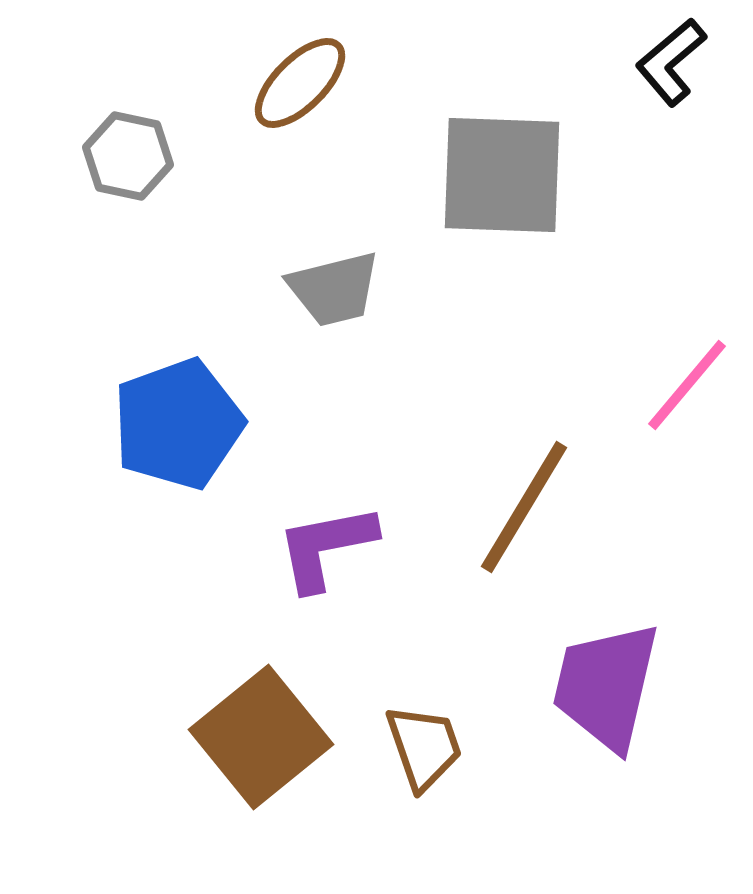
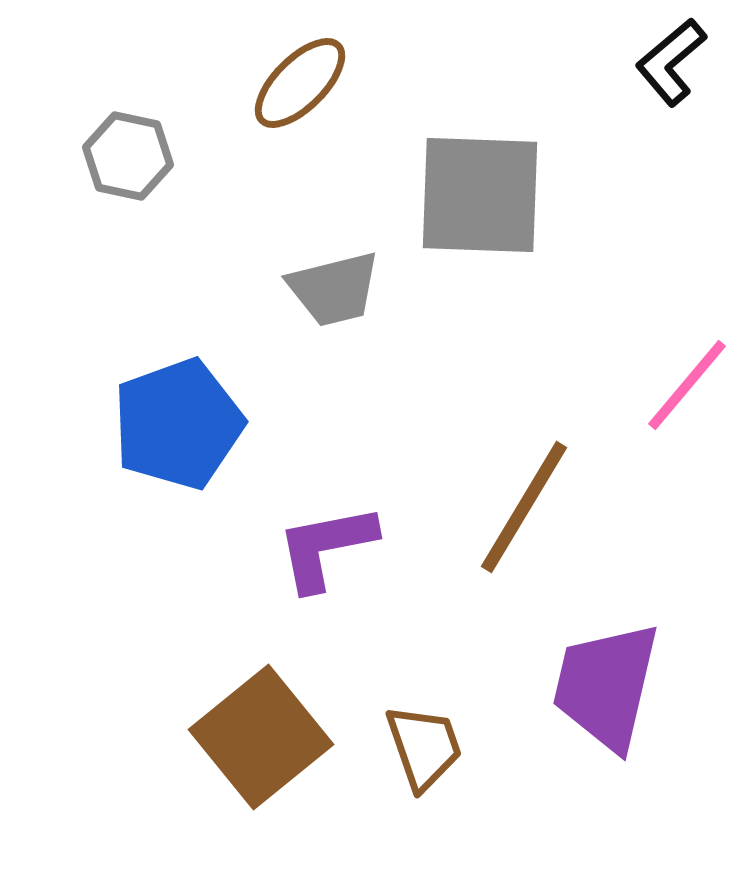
gray square: moved 22 px left, 20 px down
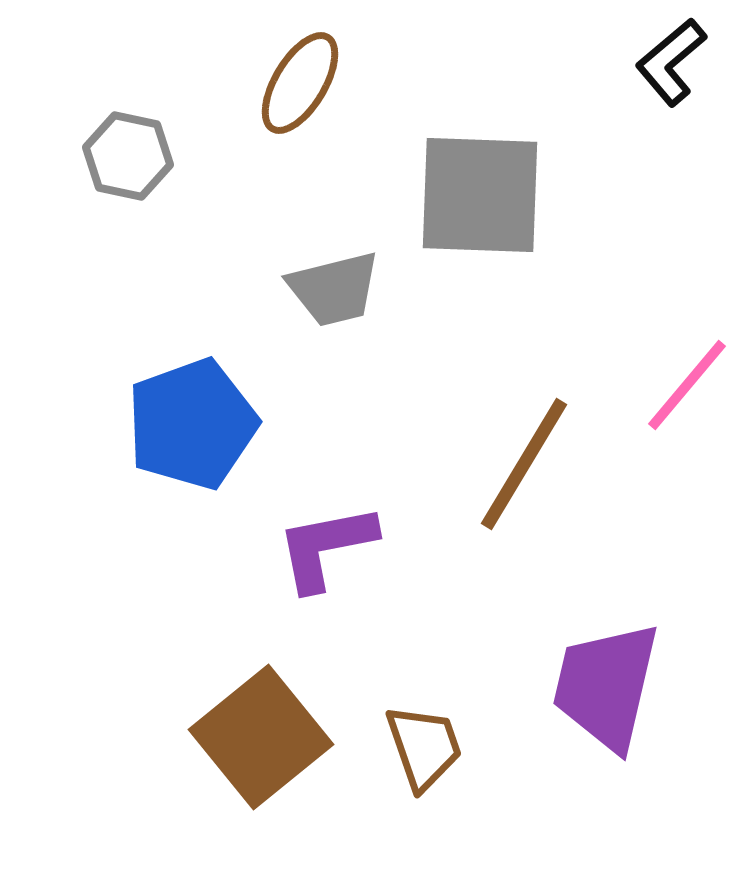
brown ellipse: rotated 14 degrees counterclockwise
blue pentagon: moved 14 px right
brown line: moved 43 px up
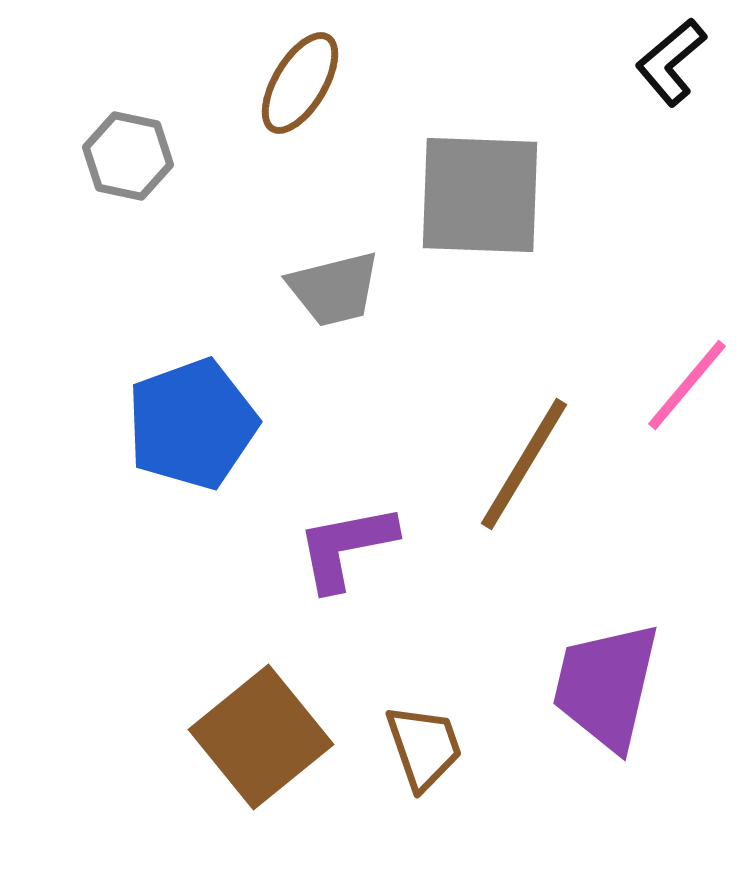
purple L-shape: moved 20 px right
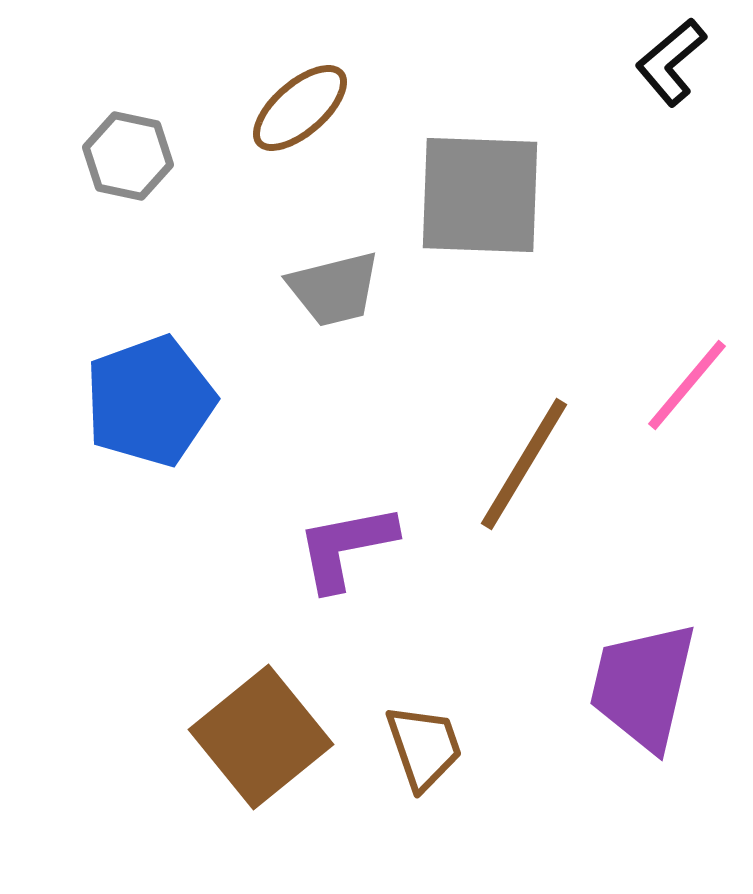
brown ellipse: moved 25 px down; rotated 18 degrees clockwise
blue pentagon: moved 42 px left, 23 px up
purple trapezoid: moved 37 px right
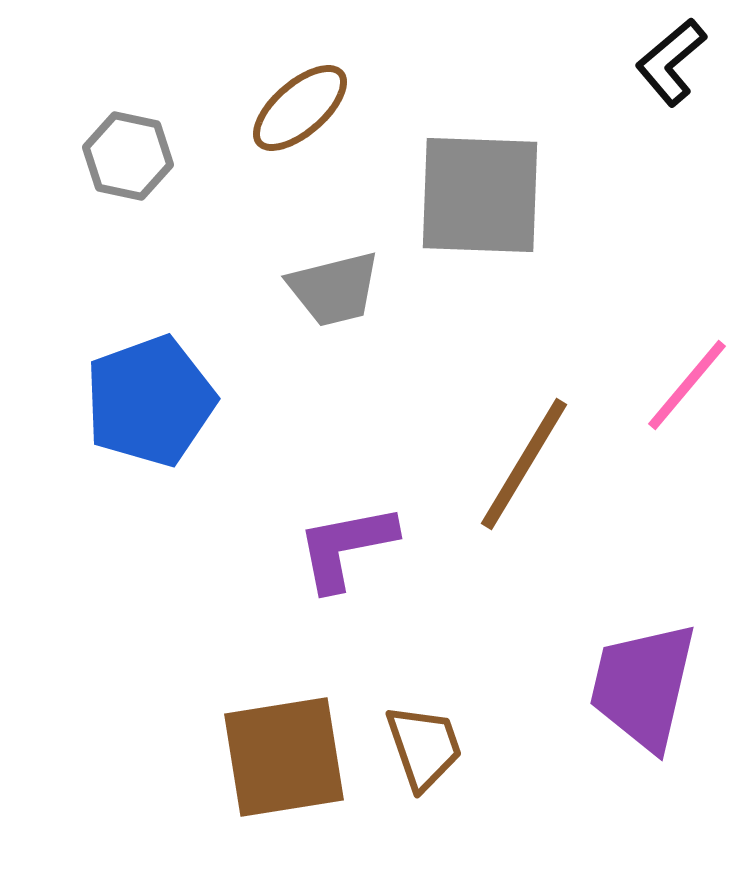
brown square: moved 23 px right, 20 px down; rotated 30 degrees clockwise
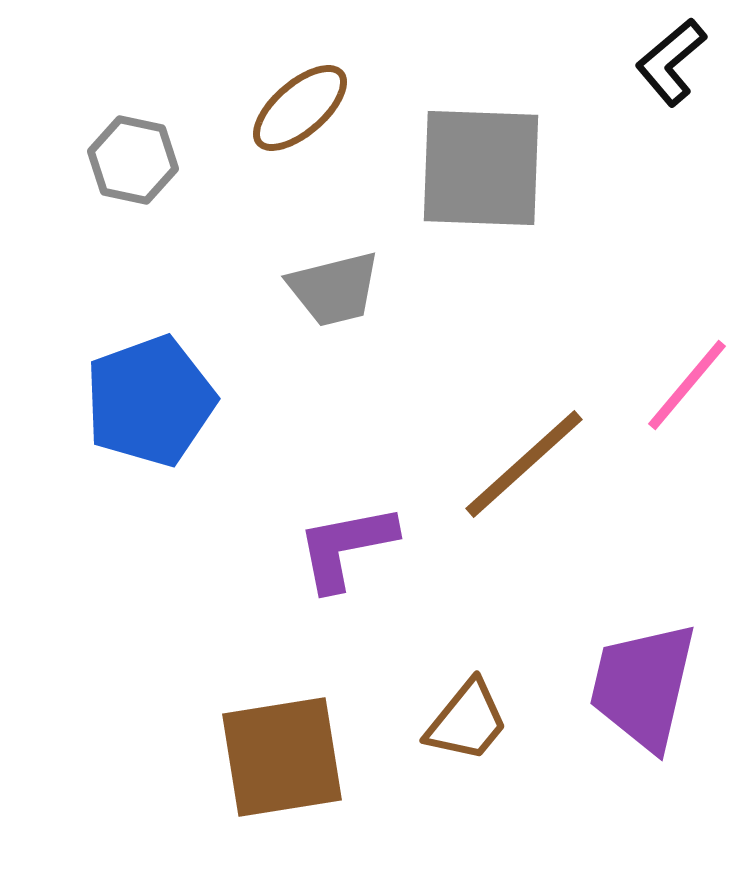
gray hexagon: moved 5 px right, 4 px down
gray square: moved 1 px right, 27 px up
brown line: rotated 17 degrees clockwise
brown trapezoid: moved 43 px right, 26 px up; rotated 58 degrees clockwise
brown square: moved 2 px left
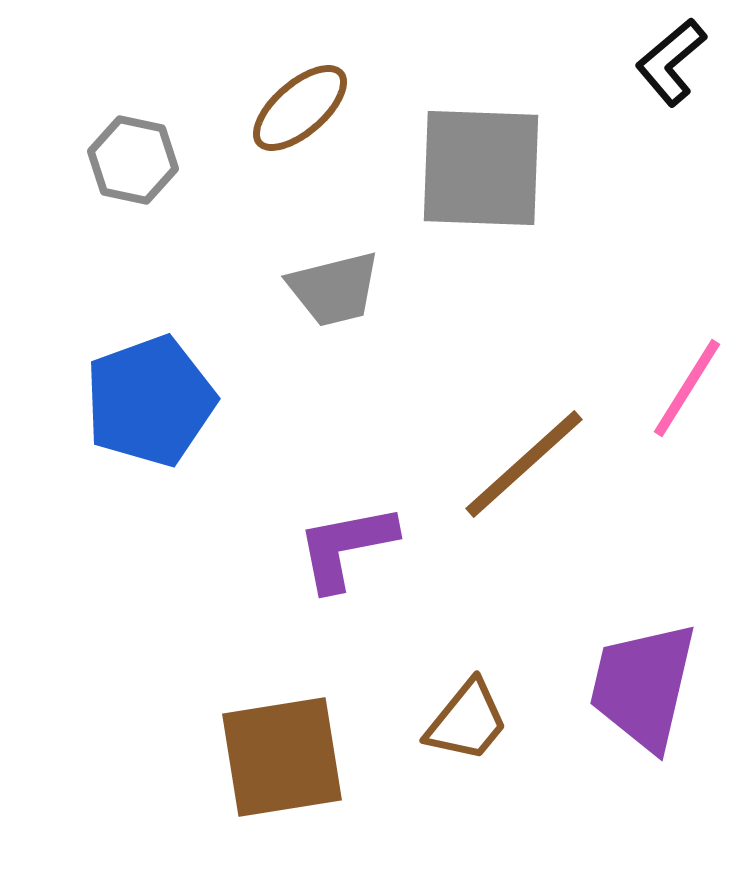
pink line: moved 3 px down; rotated 8 degrees counterclockwise
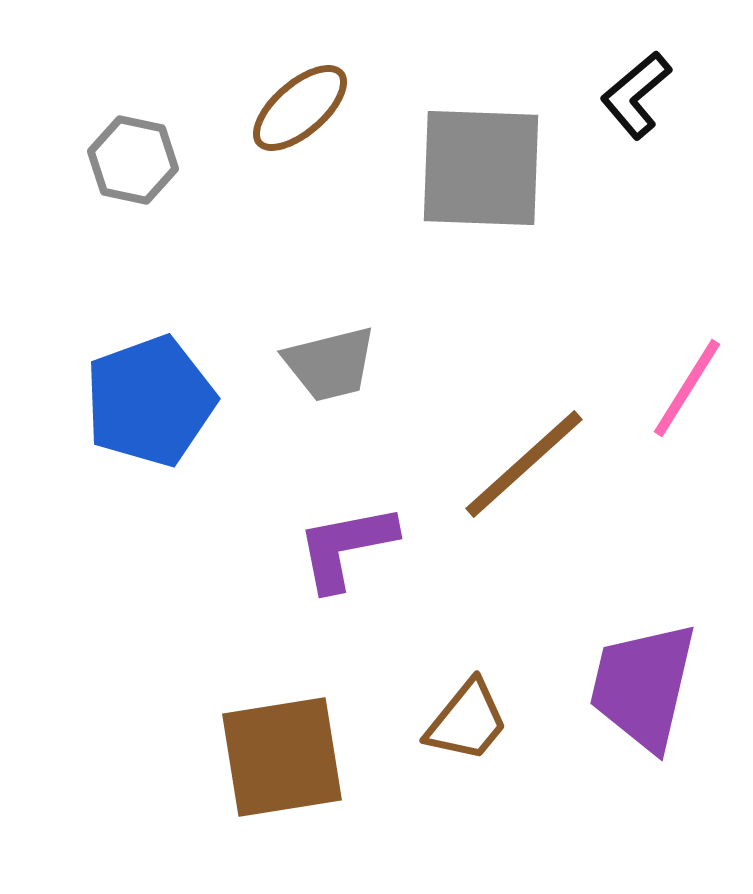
black L-shape: moved 35 px left, 33 px down
gray trapezoid: moved 4 px left, 75 px down
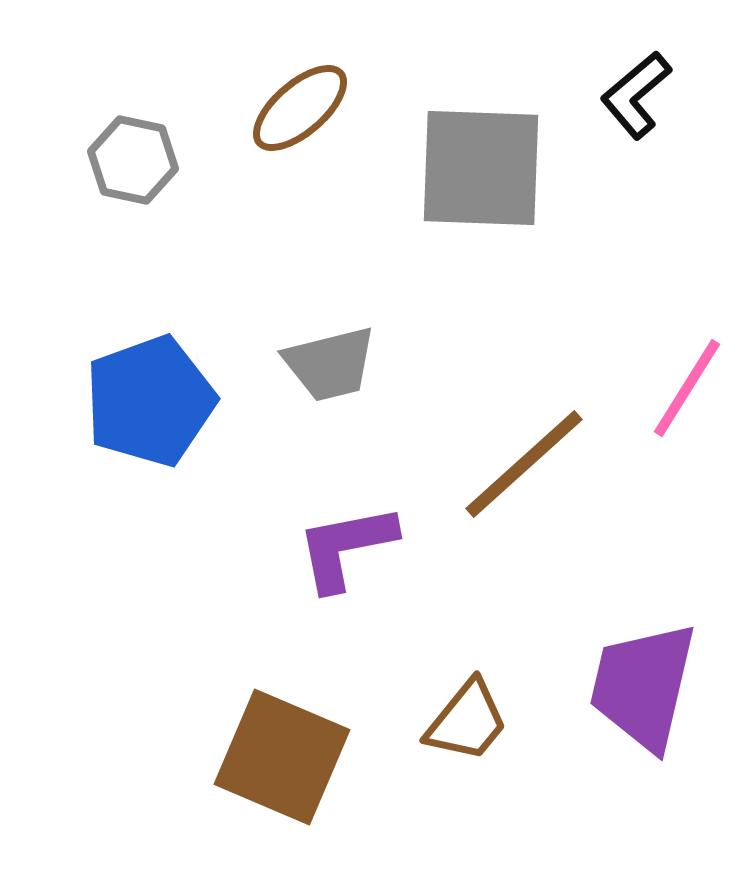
brown square: rotated 32 degrees clockwise
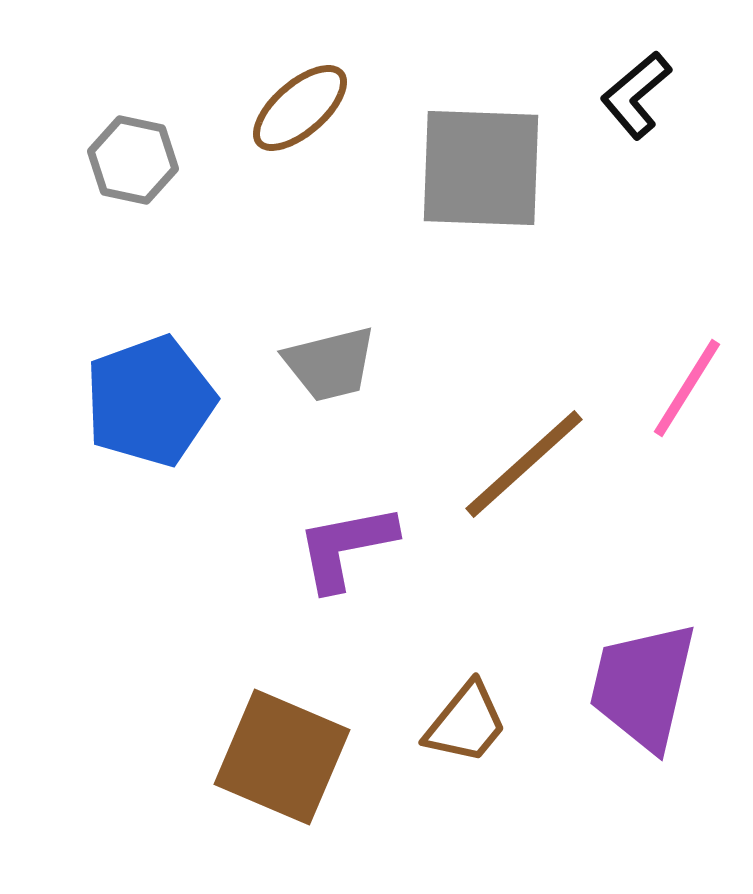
brown trapezoid: moved 1 px left, 2 px down
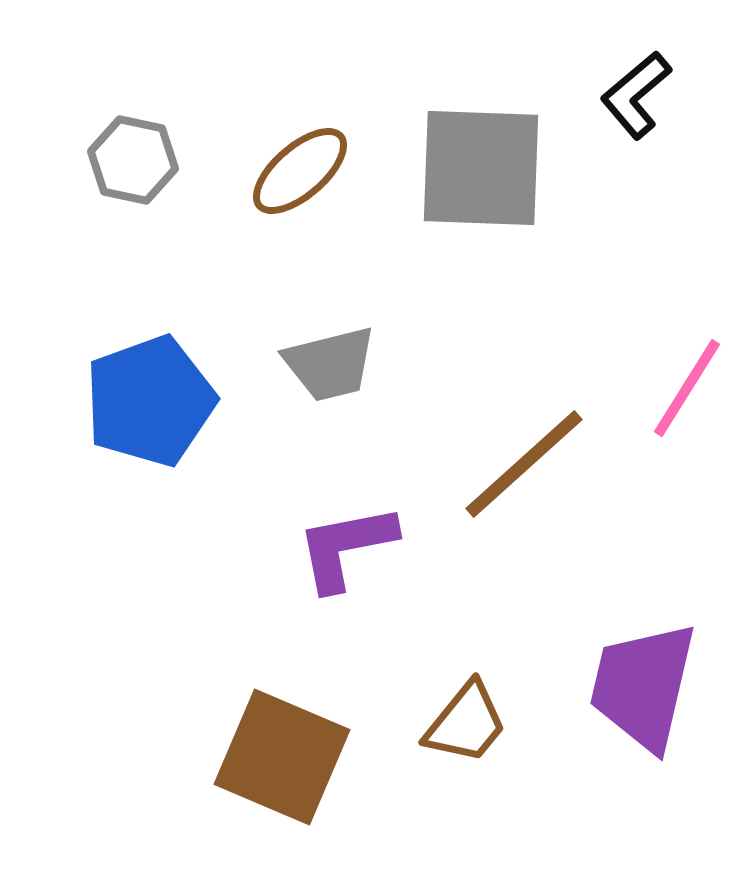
brown ellipse: moved 63 px down
